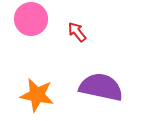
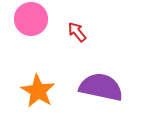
orange star: moved 1 px right, 4 px up; rotated 20 degrees clockwise
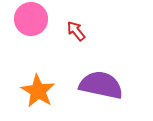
red arrow: moved 1 px left, 1 px up
purple semicircle: moved 2 px up
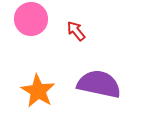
purple semicircle: moved 2 px left, 1 px up
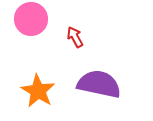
red arrow: moved 1 px left, 6 px down; rotated 10 degrees clockwise
